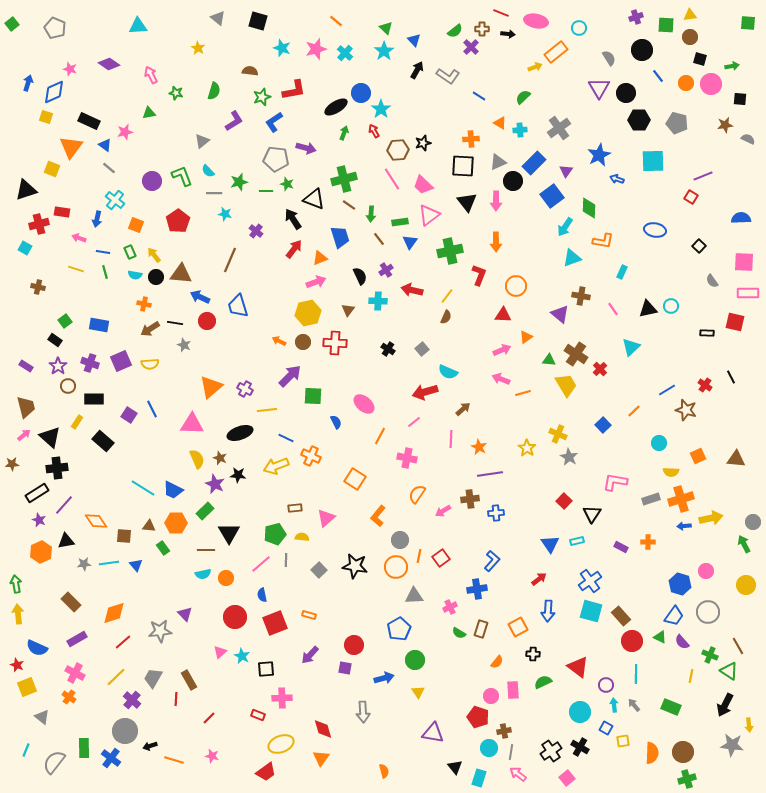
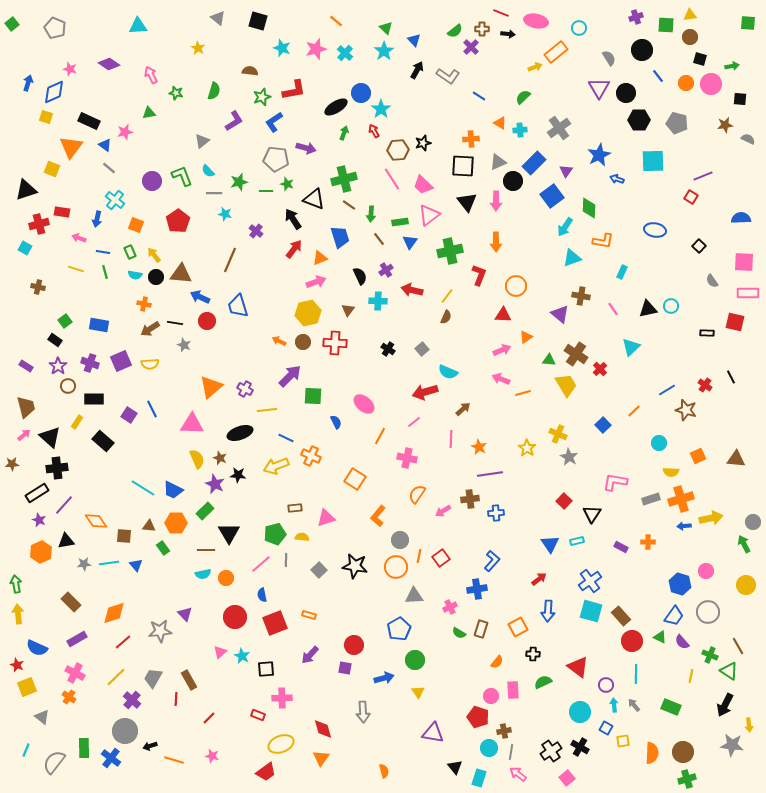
pink triangle at (326, 518): rotated 24 degrees clockwise
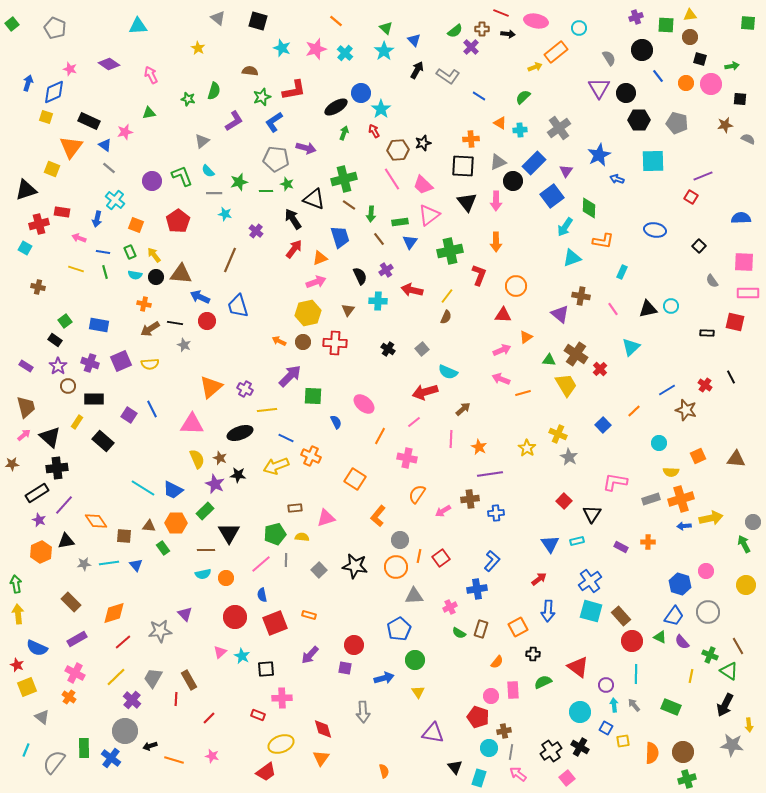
green star at (176, 93): moved 12 px right, 6 px down
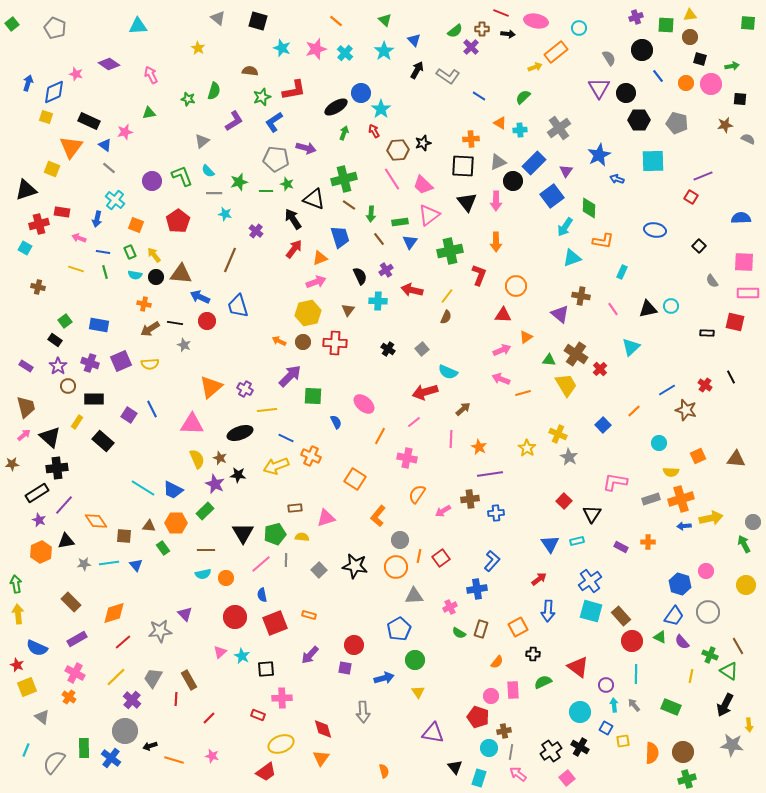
green triangle at (386, 28): moved 1 px left, 8 px up
pink star at (70, 69): moved 6 px right, 5 px down
black triangle at (229, 533): moved 14 px right
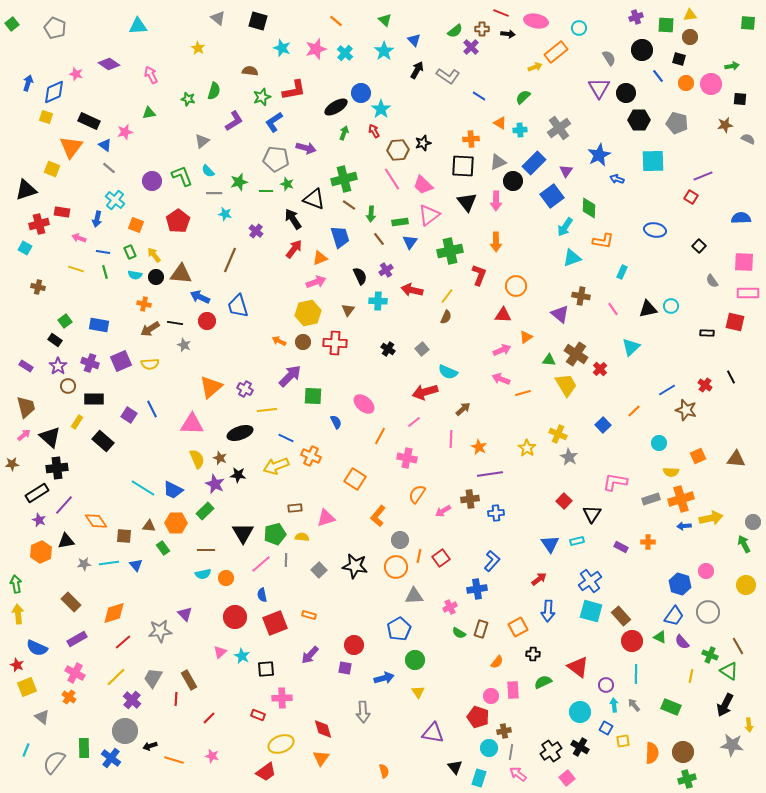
black square at (700, 59): moved 21 px left
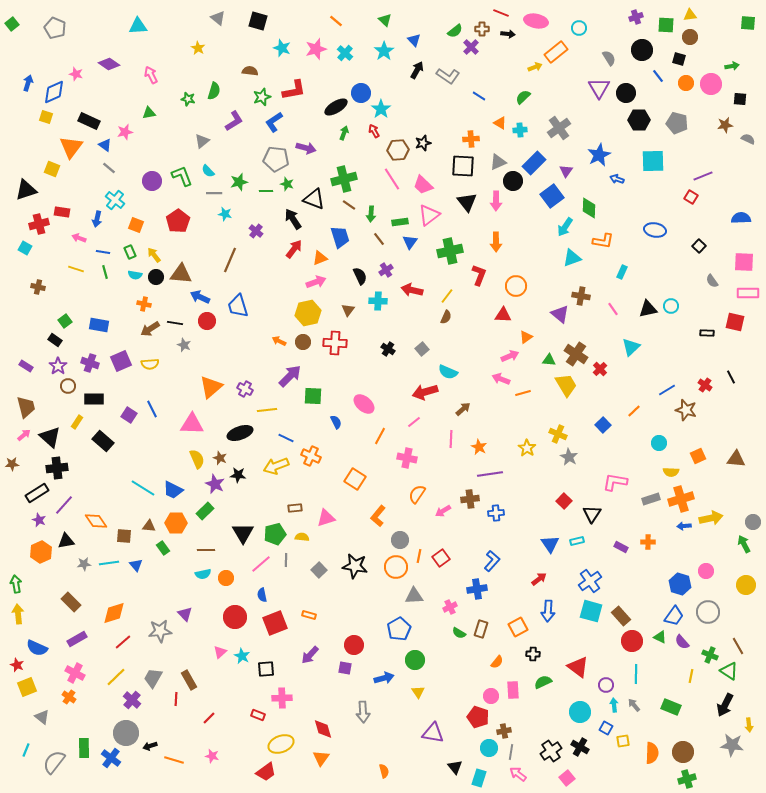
pink arrow at (502, 350): moved 8 px right, 6 px down
gray circle at (125, 731): moved 1 px right, 2 px down
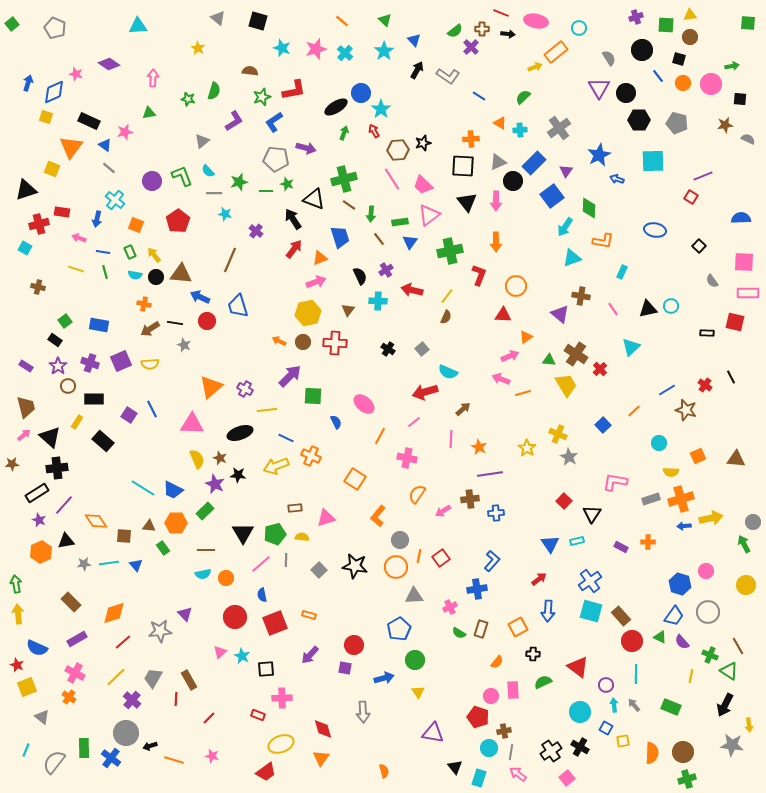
orange line at (336, 21): moved 6 px right
pink arrow at (151, 75): moved 2 px right, 3 px down; rotated 30 degrees clockwise
orange circle at (686, 83): moved 3 px left
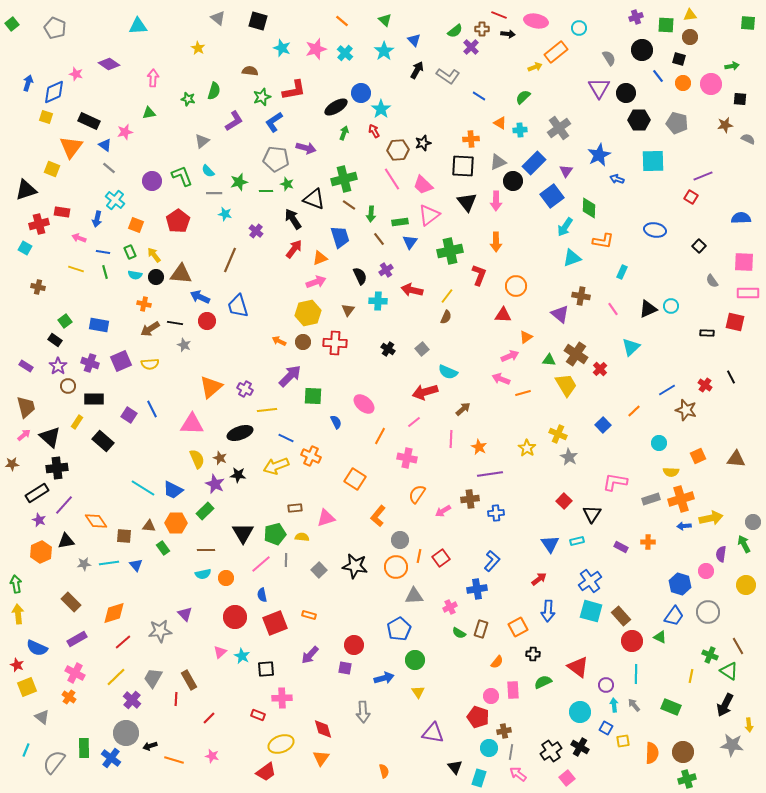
red line at (501, 13): moved 2 px left, 2 px down
black triangle at (648, 309): rotated 12 degrees counterclockwise
purple semicircle at (682, 642): moved 39 px right, 88 px up; rotated 49 degrees clockwise
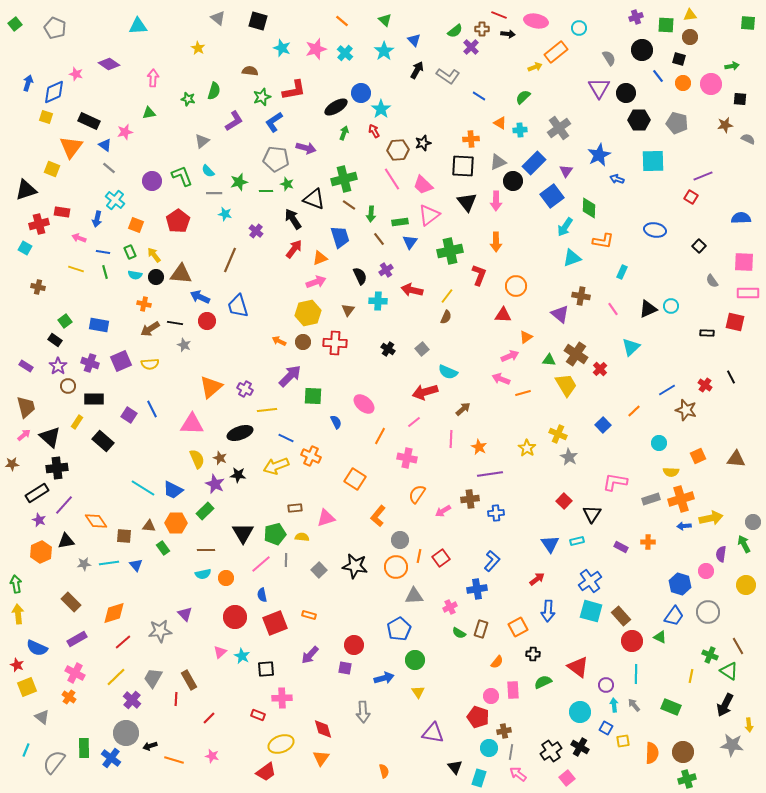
green square at (12, 24): moved 3 px right
red arrow at (539, 579): moved 2 px left
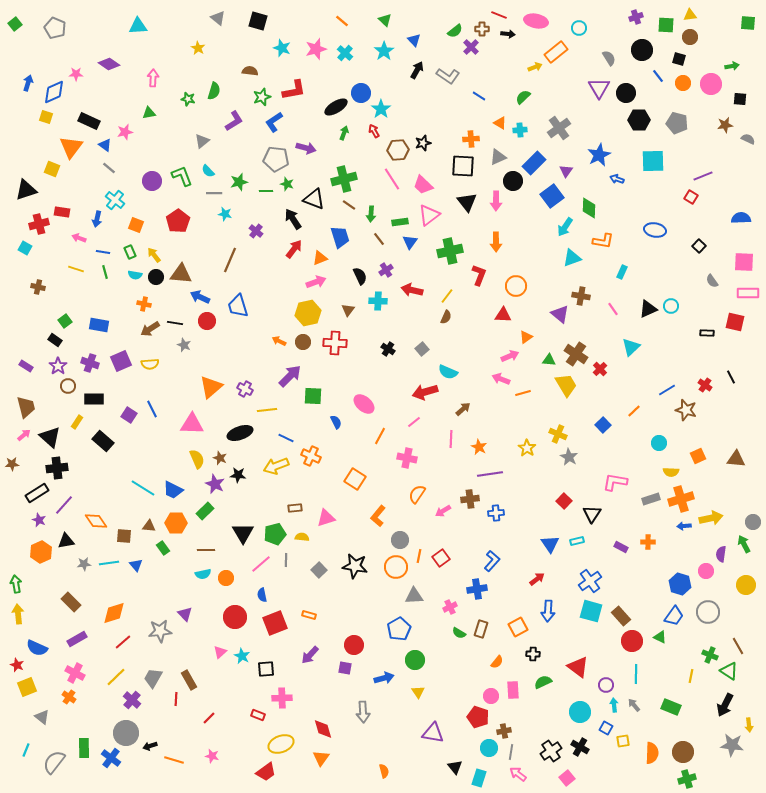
pink star at (76, 74): rotated 16 degrees counterclockwise
gray triangle at (498, 162): moved 5 px up
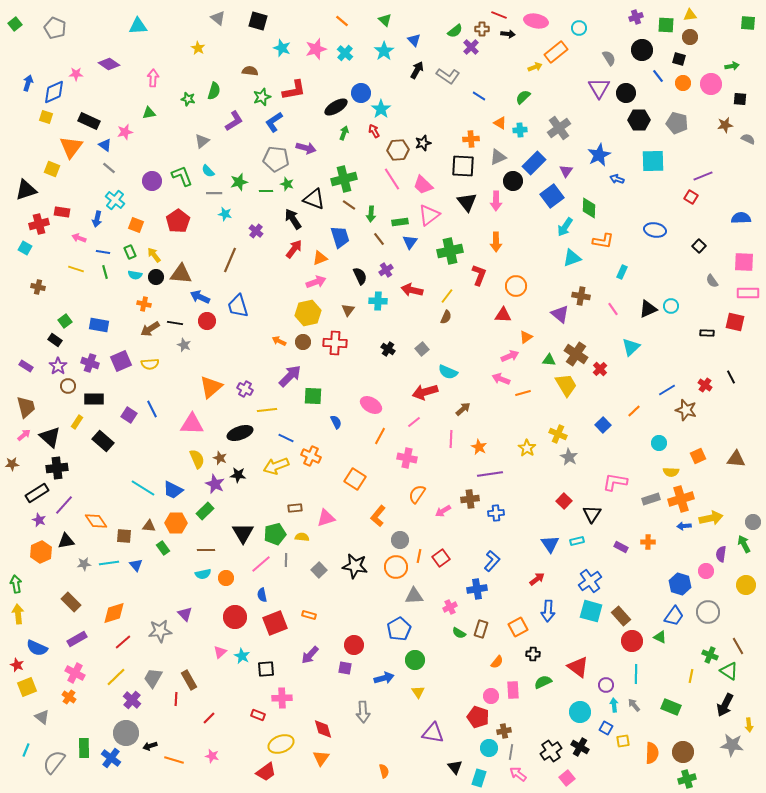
pink ellipse at (364, 404): moved 7 px right, 1 px down; rotated 10 degrees counterclockwise
